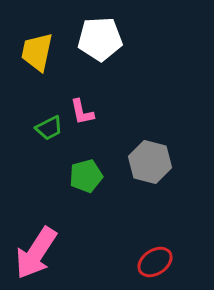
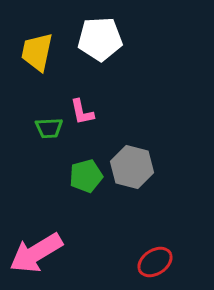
green trapezoid: rotated 24 degrees clockwise
gray hexagon: moved 18 px left, 5 px down
pink arrow: rotated 26 degrees clockwise
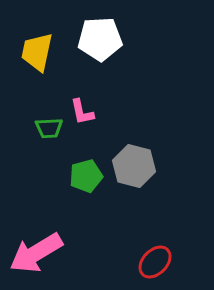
gray hexagon: moved 2 px right, 1 px up
red ellipse: rotated 12 degrees counterclockwise
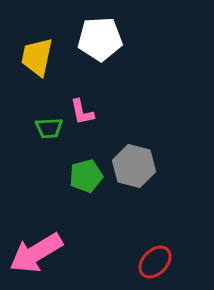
yellow trapezoid: moved 5 px down
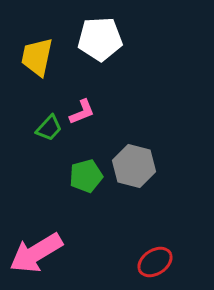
pink L-shape: rotated 100 degrees counterclockwise
green trapezoid: rotated 44 degrees counterclockwise
red ellipse: rotated 12 degrees clockwise
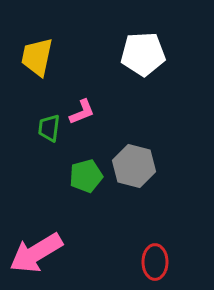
white pentagon: moved 43 px right, 15 px down
green trapezoid: rotated 144 degrees clockwise
red ellipse: rotated 56 degrees counterclockwise
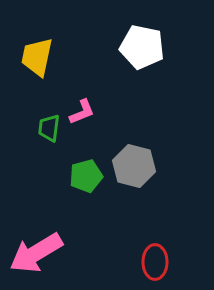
white pentagon: moved 1 px left, 7 px up; rotated 15 degrees clockwise
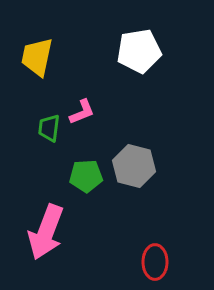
white pentagon: moved 3 px left, 4 px down; rotated 21 degrees counterclockwise
green pentagon: rotated 12 degrees clockwise
pink arrow: moved 10 px right, 21 px up; rotated 38 degrees counterclockwise
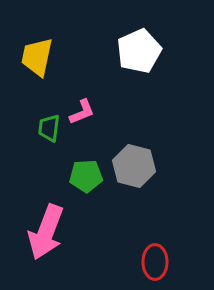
white pentagon: rotated 15 degrees counterclockwise
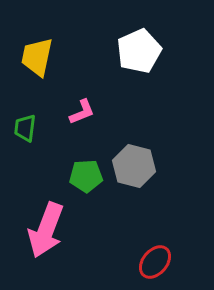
green trapezoid: moved 24 px left
pink arrow: moved 2 px up
red ellipse: rotated 40 degrees clockwise
